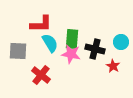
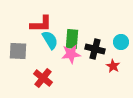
cyan semicircle: moved 3 px up
pink star: rotated 18 degrees counterclockwise
red cross: moved 2 px right, 3 px down
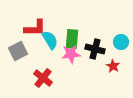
red L-shape: moved 6 px left, 4 px down
gray square: rotated 30 degrees counterclockwise
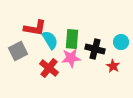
red L-shape: rotated 10 degrees clockwise
pink star: moved 4 px down
red cross: moved 6 px right, 10 px up
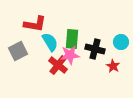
red L-shape: moved 4 px up
cyan semicircle: moved 2 px down
pink star: moved 1 px left, 3 px up
red cross: moved 9 px right, 3 px up
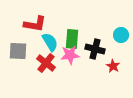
cyan circle: moved 7 px up
gray square: rotated 30 degrees clockwise
red cross: moved 12 px left, 2 px up
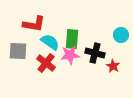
red L-shape: moved 1 px left
cyan semicircle: rotated 24 degrees counterclockwise
black cross: moved 4 px down
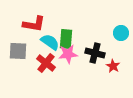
cyan circle: moved 2 px up
green rectangle: moved 6 px left
pink star: moved 2 px left, 1 px up
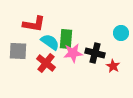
pink star: moved 5 px right, 1 px up
